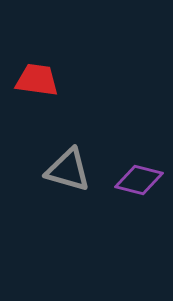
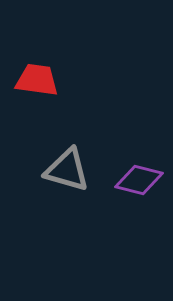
gray triangle: moved 1 px left
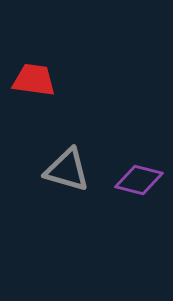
red trapezoid: moved 3 px left
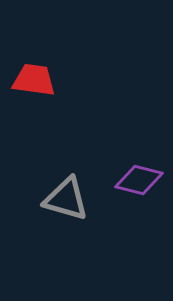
gray triangle: moved 1 px left, 29 px down
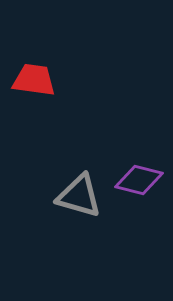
gray triangle: moved 13 px right, 3 px up
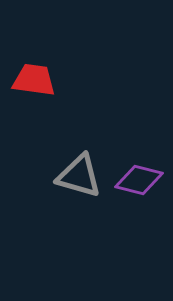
gray triangle: moved 20 px up
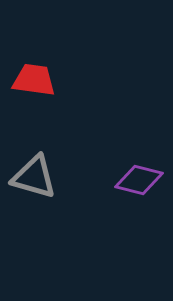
gray triangle: moved 45 px left, 1 px down
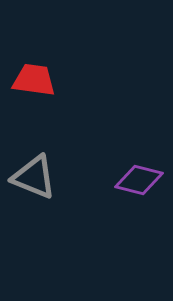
gray triangle: rotated 6 degrees clockwise
